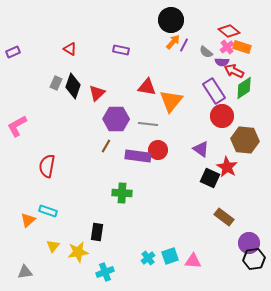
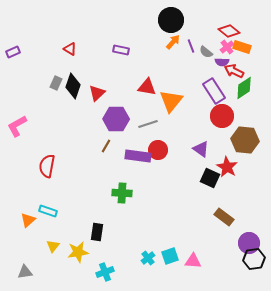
purple line at (184, 45): moved 7 px right, 1 px down; rotated 48 degrees counterclockwise
gray line at (148, 124): rotated 24 degrees counterclockwise
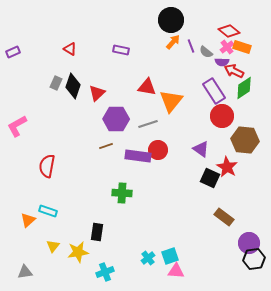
brown line at (106, 146): rotated 40 degrees clockwise
pink triangle at (193, 261): moved 17 px left, 10 px down
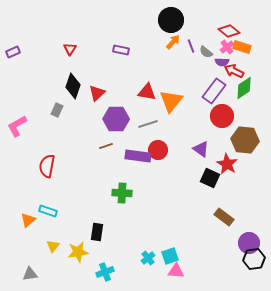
red triangle at (70, 49): rotated 32 degrees clockwise
gray rectangle at (56, 83): moved 1 px right, 27 px down
red triangle at (147, 87): moved 5 px down
purple rectangle at (214, 91): rotated 70 degrees clockwise
red star at (227, 167): moved 3 px up
gray triangle at (25, 272): moved 5 px right, 2 px down
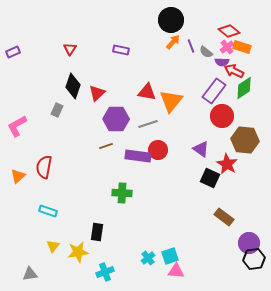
red semicircle at (47, 166): moved 3 px left, 1 px down
orange triangle at (28, 220): moved 10 px left, 44 px up
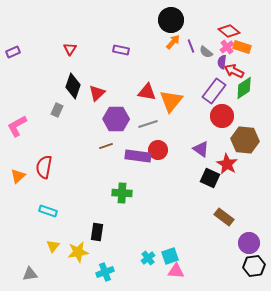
purple semicircle at (222, 62): rotated 96 degrees clockwise
black hexagon at (254, 259): moved 7 px down
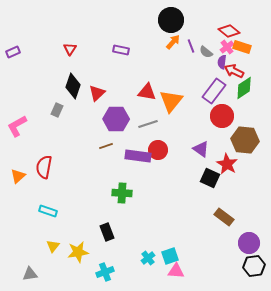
black rectangle at (97, 232): moved 10 px right; rotated 30 degrees counterclockwise
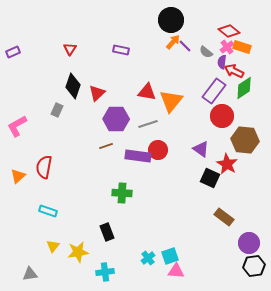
purple line at (191, 46): moved 6 px left; rotated 24 degrees counterclockwise
cyan cross at (105, 272): rotated 12 degrees clockwise
